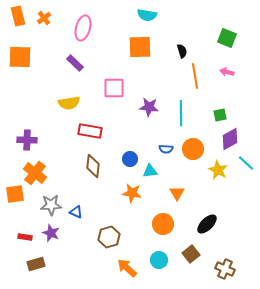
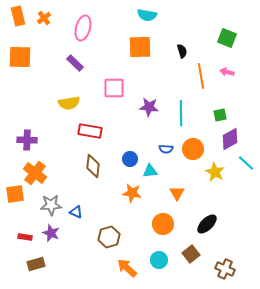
orange line at (195, 76): moved 6 px right
yellow star at (218, 170): moved 3 px left, 2 px down
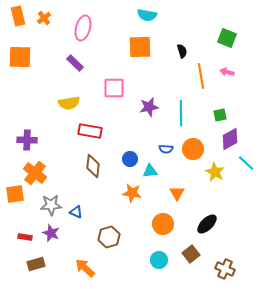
purple star at (149, 107): rotated 18 degrees counterclockwise
orange arrow at (127, 268): moved 42 px left
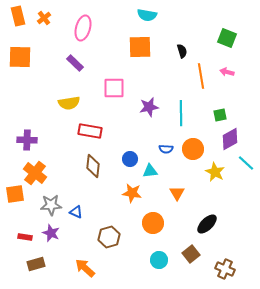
orange circle at (163, 224): moved 10 px left, 1 px up
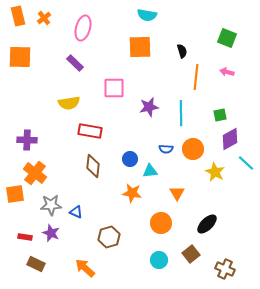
orange line at (201, 76): moved 5 px left, 1 px down; rotated 15 degrees clockwise
orange circle at (153, 223): moved 8 px right
brown rectangle at (36, 264): rotated 42 degrees clockwise
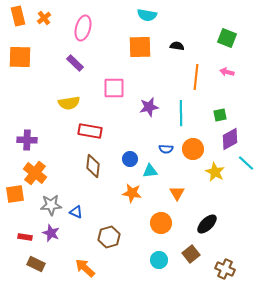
black semicircle at (182, 51): moved 5 px left, 5 px up; rotated 64 degrees counterclockwise
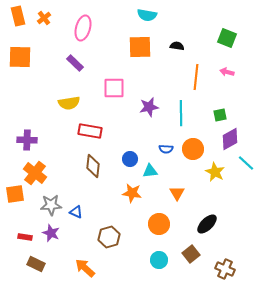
orange circle at (161, 223): moved 2 px left, 1 px down
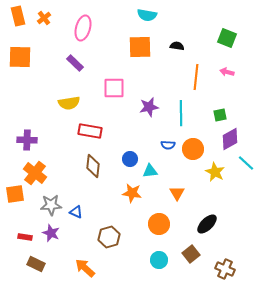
blue semicircle at (166, 149): moved 2 px right, 4 px up
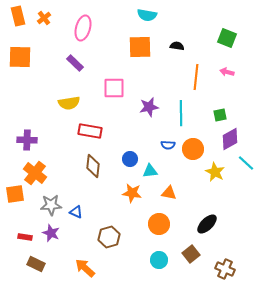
orange triangle at (177, 193): moved 8 px left; rotated 49 degrees counterclockwise
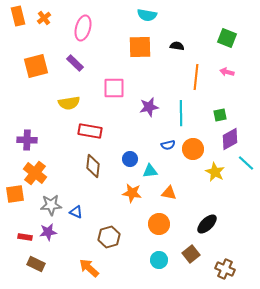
orange square at (20, 57): moved 16 px right, 9 px down; rotated 15 degrees counterclockwise
blue semicircle at (168, 145): rotated 16 degrees counterclockwise
purple star at (51, 233): moved 3 px left, 1 px up; rotated 30 degrees counterclockwise
orange arrow at (85, 268): moved 4 px right
